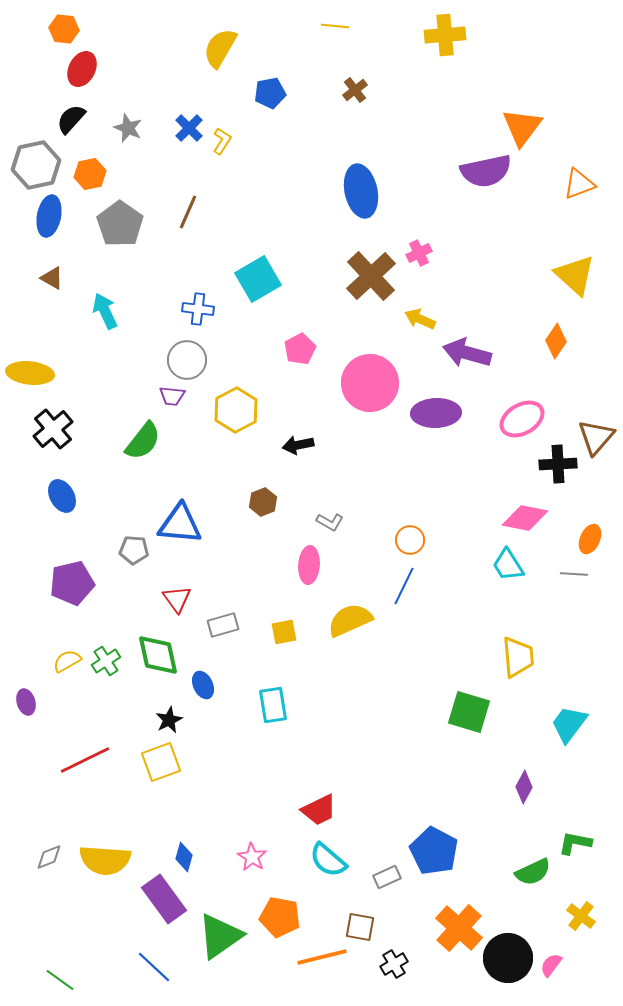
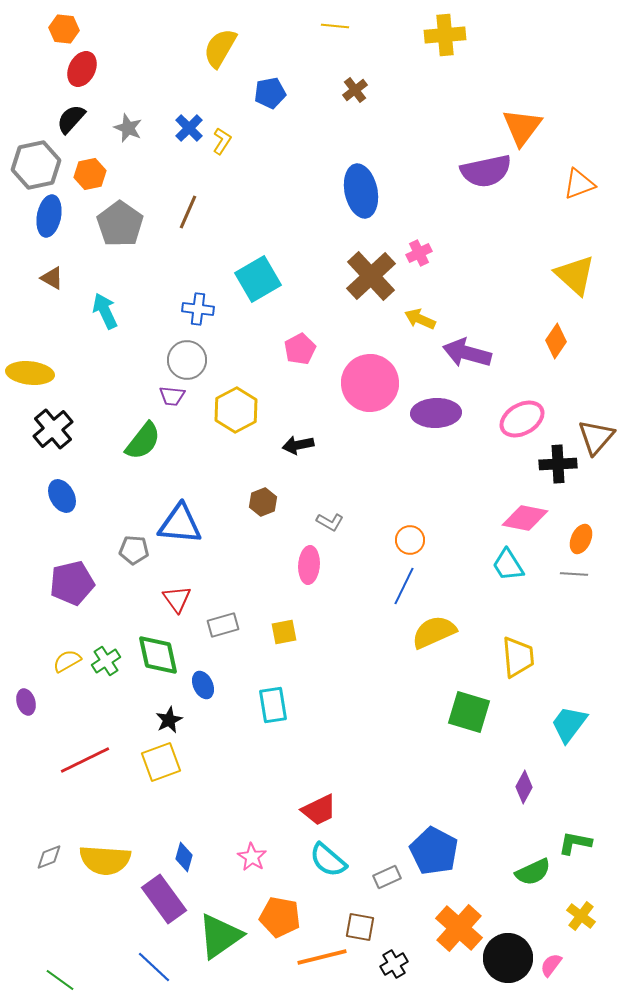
orange ellipse at (590, 539): moved 9 px left
yellow semicircle at (350, 620): moved 84 px right, 12 px down
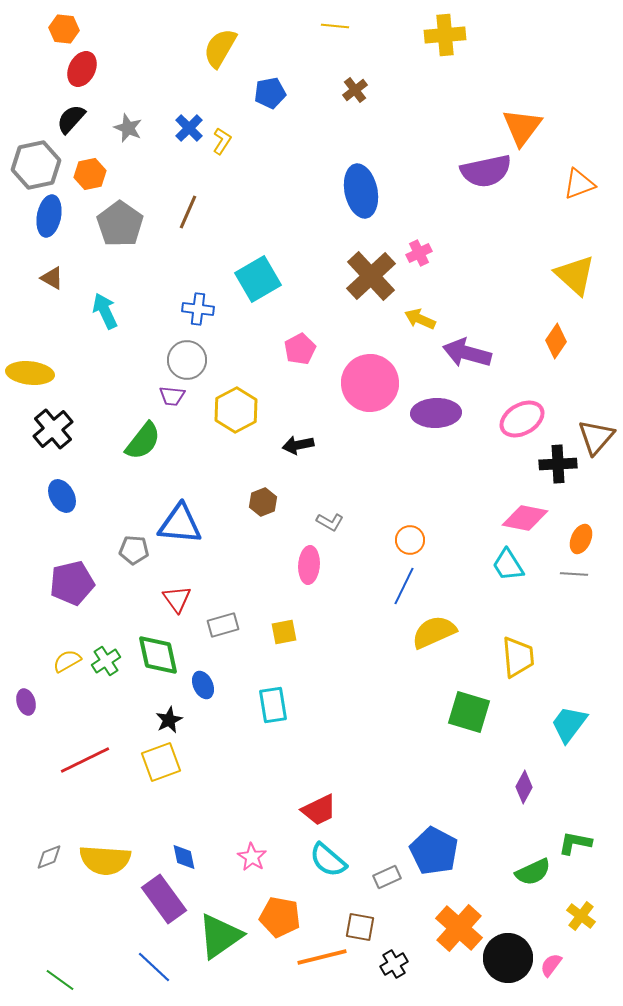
blue diamond at (184, 857): rotated 28 degrees counterclockwise
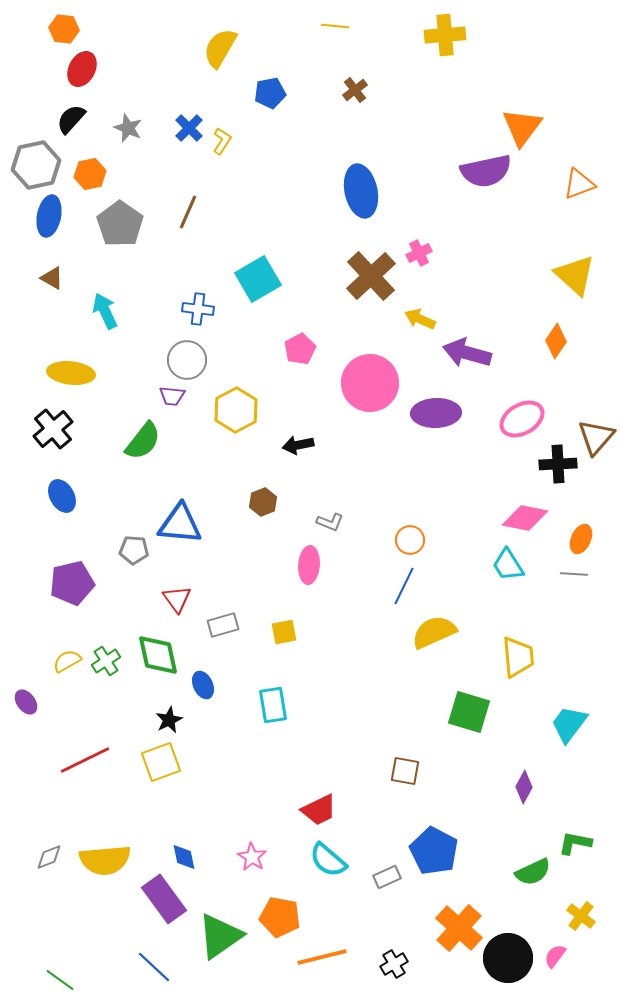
yellow ellipse at (30, 373): moved 41 px right
gray L-shape at (330, 522): rotated 8 degrees counterclockwise
purple ellipse at (26, 702): rotated 20 degrees counterclockwise
yellow semicircle at (105, 860): rotated 9 degrees counterclockwise
brown square at (360, 927): moved 45 px right, 156 px up
pink semicircle at (551, 965): moved 4 px right, 9 px up
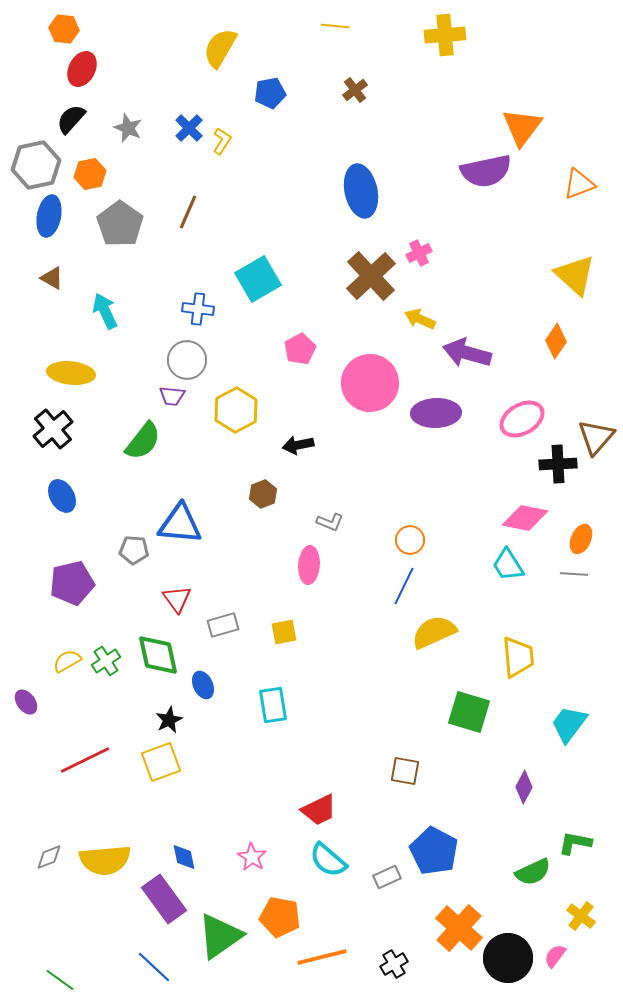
brown hexagon at (263, 502): moved 8 px up
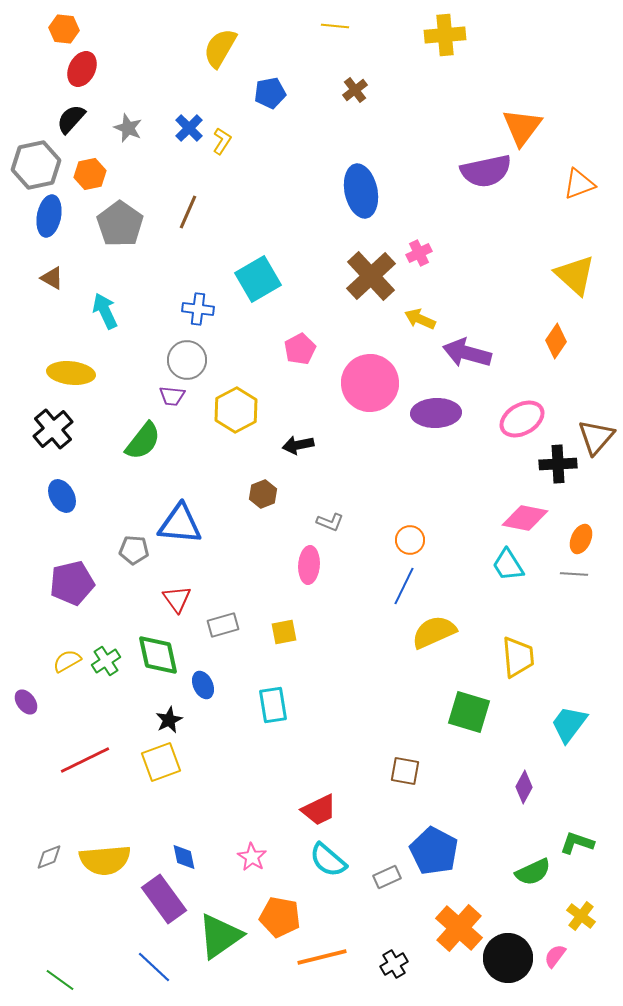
green L-shape at (575, 843): moved 2 px right; rotated 8 degrees clockwise
